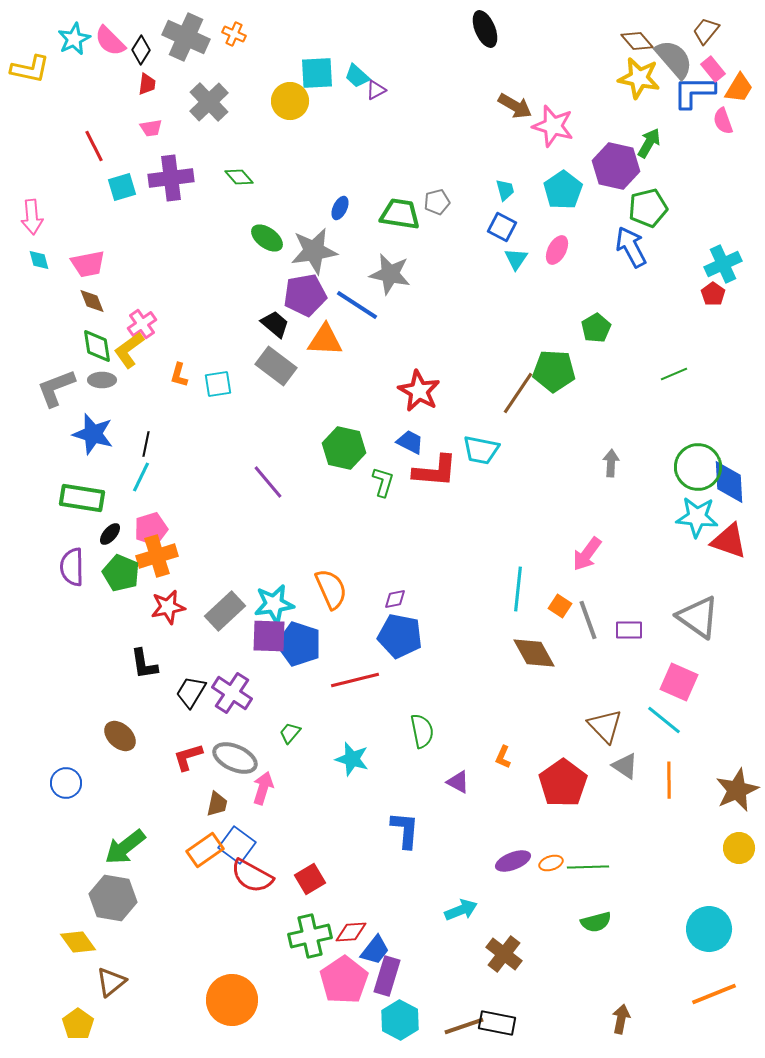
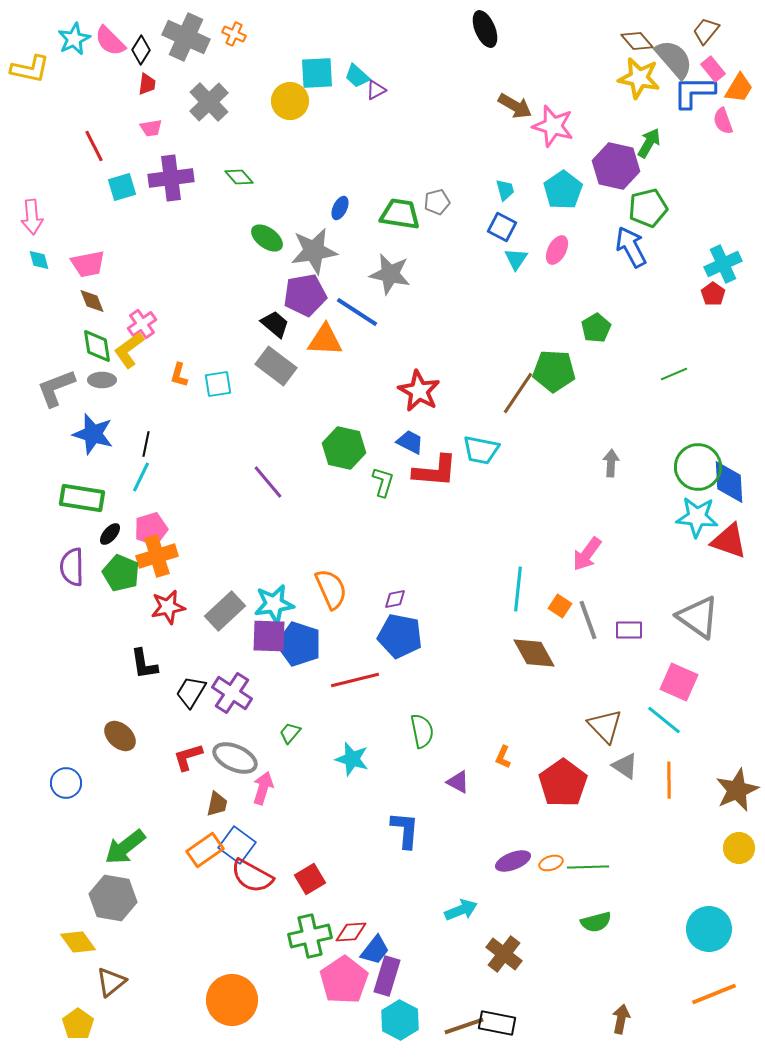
blue line at (357, 305): moved 7 px down
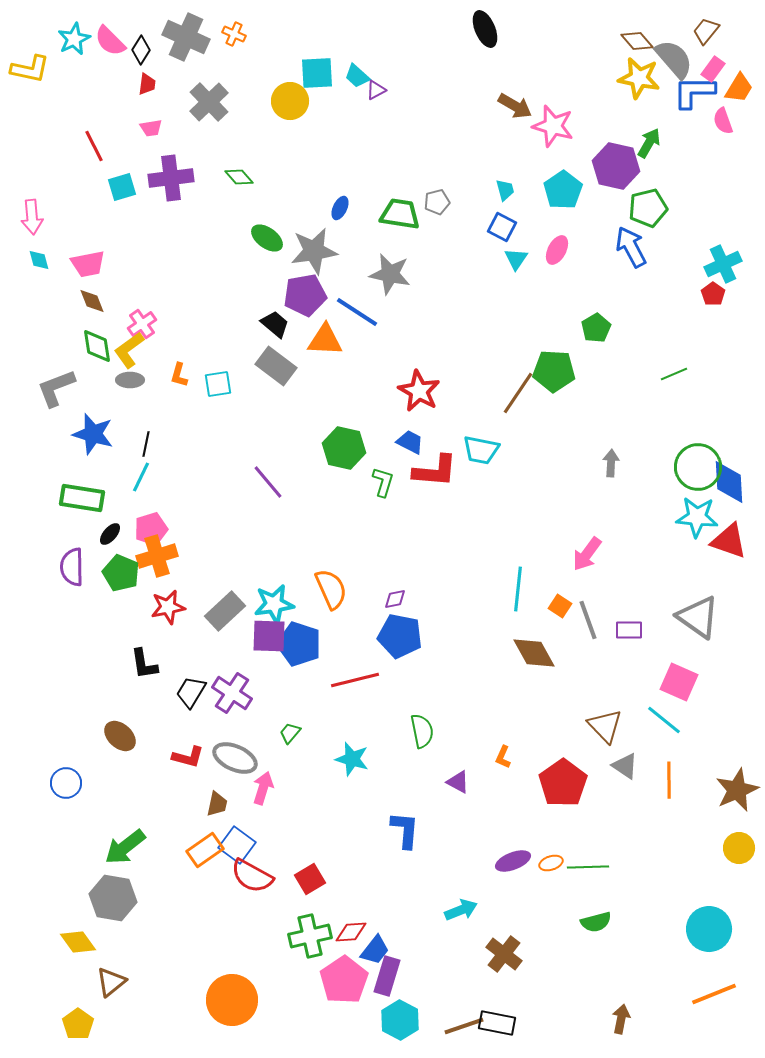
pink rectangle at (713, 69): rotated 75 degrees clockwise
gray ellipse at (102, 380): moved 28 px right
red L-shape at (188, 757): rotated 148 degrees counterclockwise
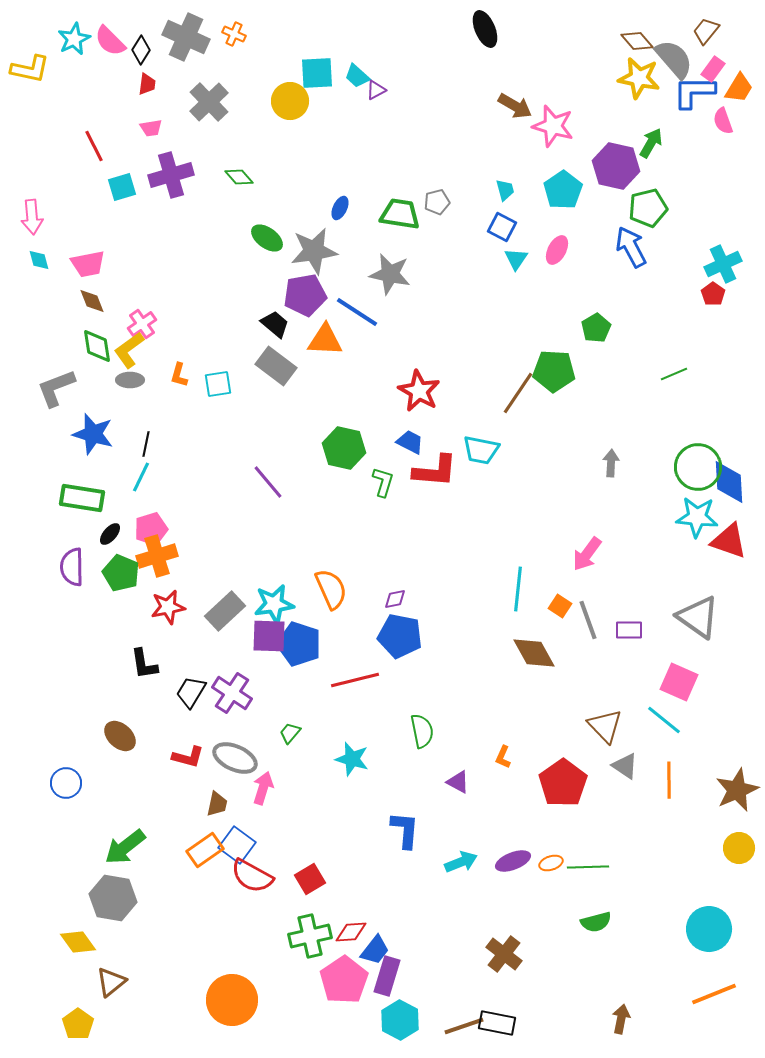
green arrow at (649, 143): moved 2 px right
purple cross at (171, 178): moved 3 px up; rotated 9 degrees counterclockwise
cyan arrow at (461, 910): moved 48 px up
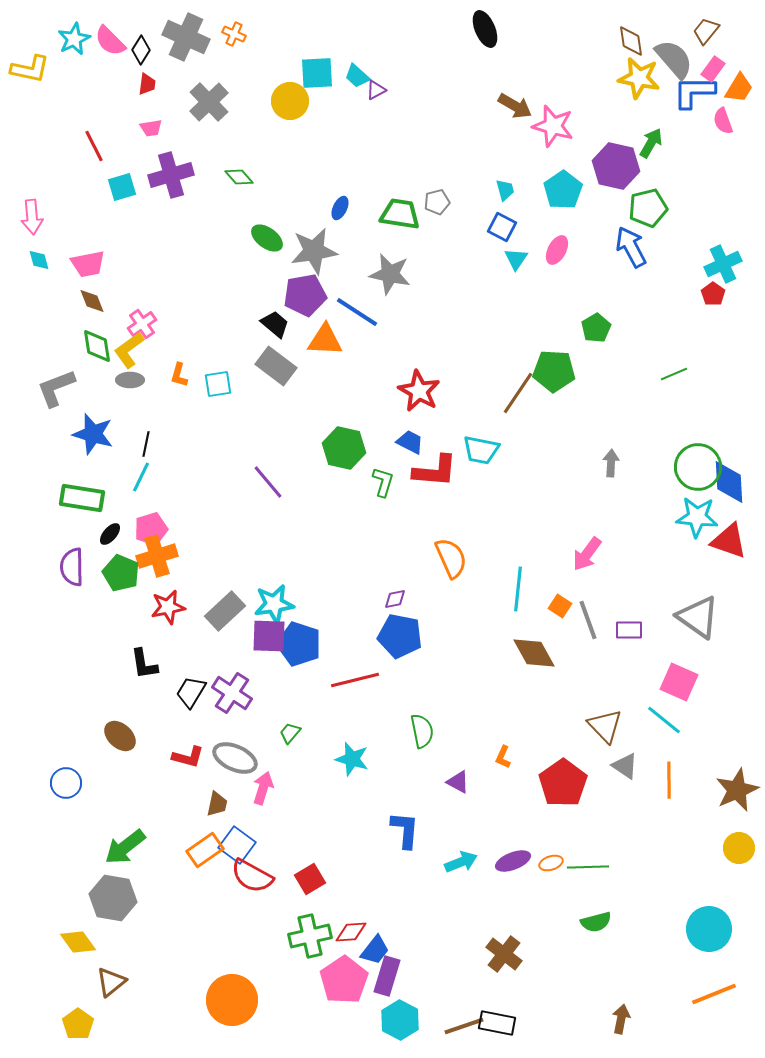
brown diamond at (637, 41): moved 6 px left; rotated 32 degrees clockwise
orange semicircle at (331, 589): moved 120 px right, 31 px up
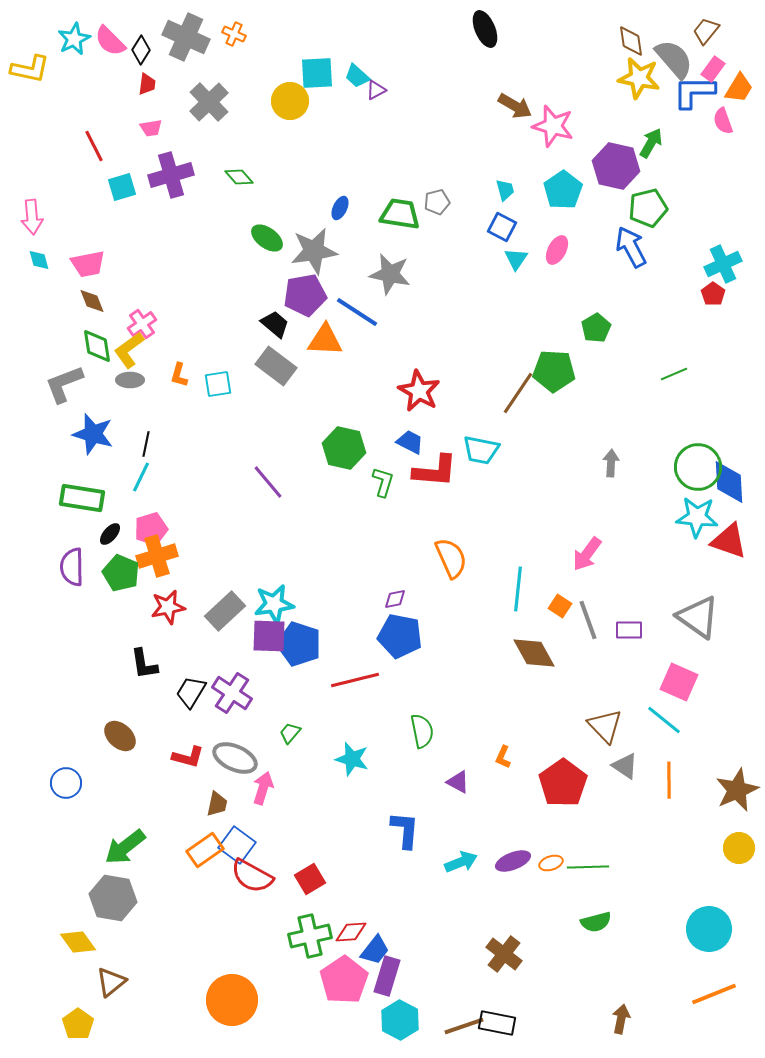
gray L-shape at (56, 388): moved 8 px right, 4 px up
